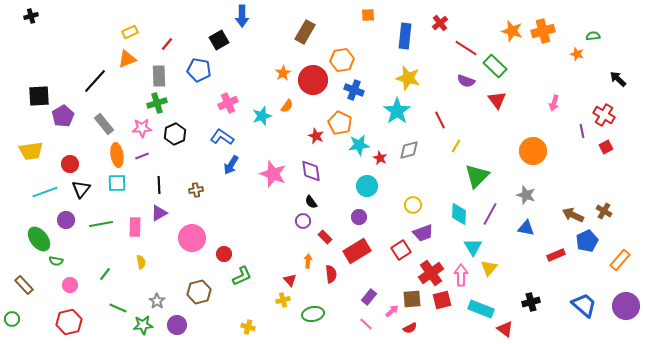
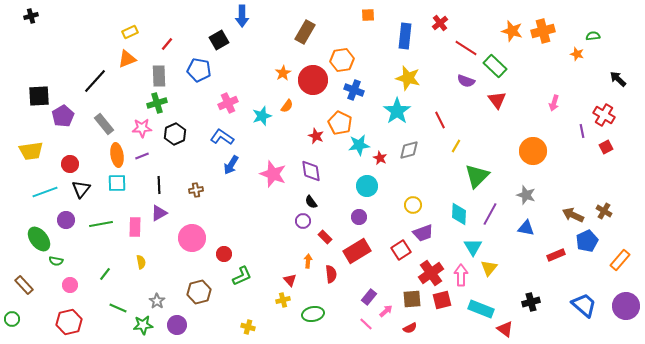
pink arrow at (392, 311): moved 6 px left
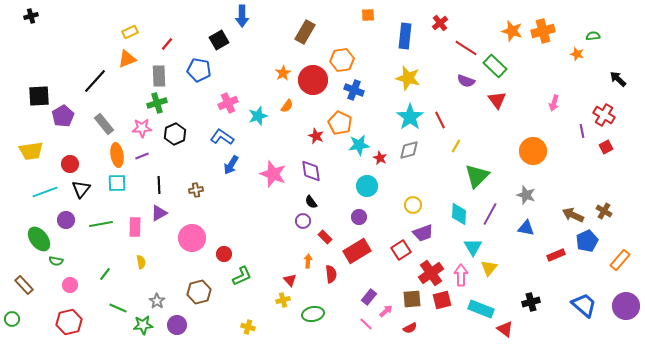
cyan star at (397, 111): moved 13 px right, 6 px down
cyan star at (262, 116): moved 4 px left
